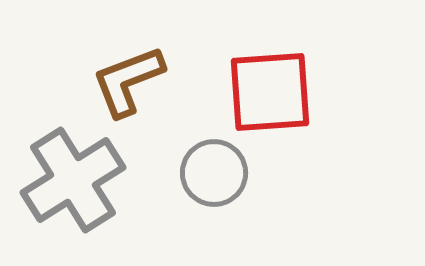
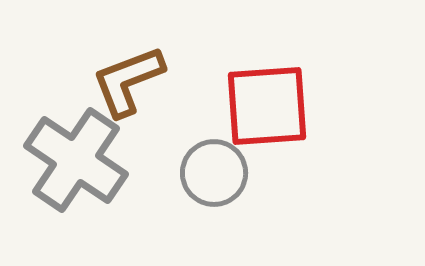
red square: moved 3 px left, 14 px down
gray cross: moved 3 px right, 20 px up; rotated 24 degrees counterclockwise
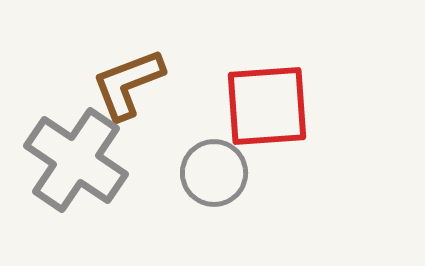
brown L-shape: moved 3 px down
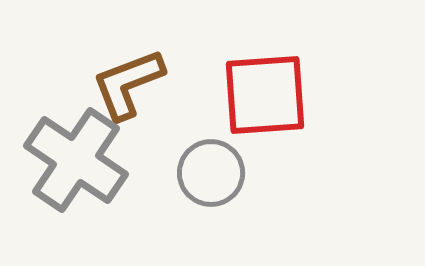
red square: moved 2 px left, 11 px up
gray circle: moved 3 px left
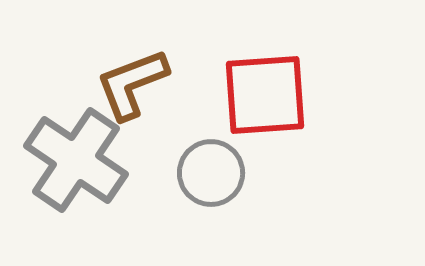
brown L-shape: moved 4 px right
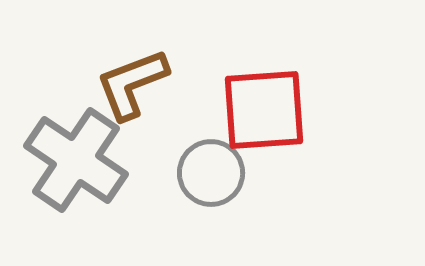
red square: moved 1 px left, 15 px down
